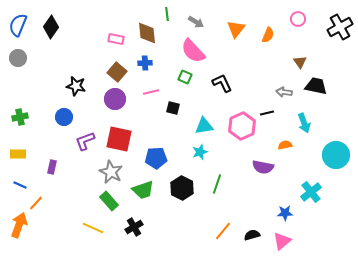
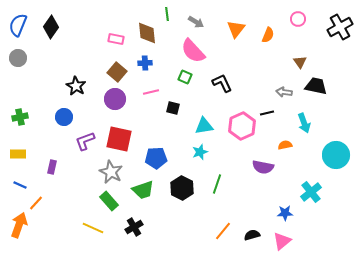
black star at (76, 86): rotated 18 degrees clockwise
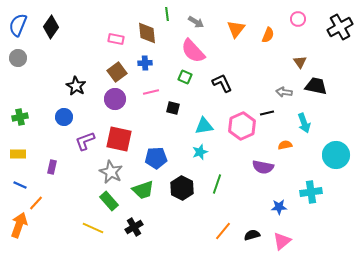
brown square at (117, 72): rotated 12 degrees clockwise
cyan cross at (311, 192): rotated 30 degrees clockwise
blue star at (285, 213): moved 6 px left, 6 px up
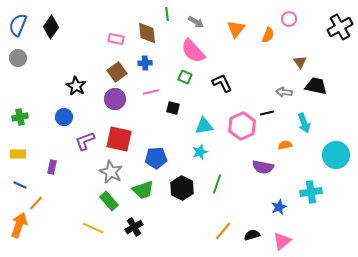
pink circle at (298, 19): moved 9 px left
blue star at (279, 207): rotated 21 degrees counterclockwise
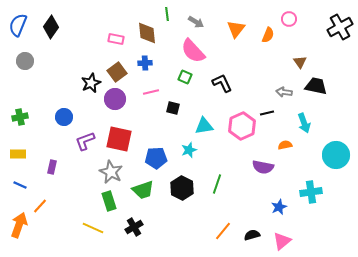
gray circle at (18, 58): moved 7 px right, 3 px down
black star at (76, 86): moved 15 px right, 3 px up; rotated 18 degrees clockwise
cyan star at (200, 152): moved 11 px left, 2 px up
green rectangle at (109, 201): rotated 24 degrees clockwise
orange line at (36, 203): moved 4 px right, 3 px down
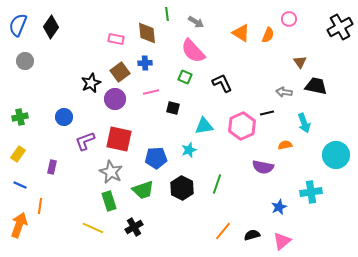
orange triangle at (236, 29): moved 5 px right, 4 px down; rotated 36 degrees counterclockwise
brown square at (117, 72): moved 3 px right
yellow rectangle at (18, 154): rotated 56 degrees counterclockwise
orange line at (40, 206): rotated 35 degrees counterclockwise
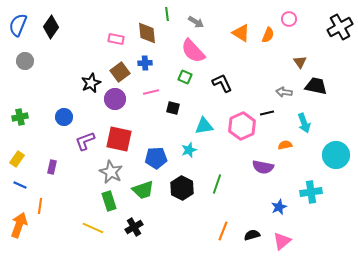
yellow rectangle at (18, 154): moved 1 px left, 5 px down
orange line at (223, 231): rotated 18 degrees counterclockwise
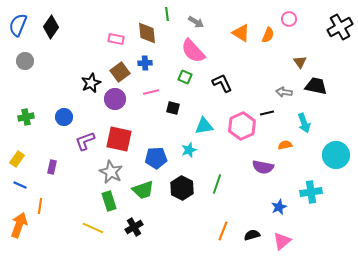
green cross at (20, 117): moved 6 px right
